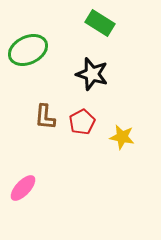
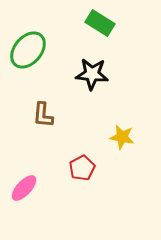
green ellipse: rotated 24 degrees counterclockwise
black star: rotated 12 degrees counterclockwise
brown L-shape: moved 2 px left, 2 px up
red pentagon: moved 46 px down
pink ellipse: moved 1 px right
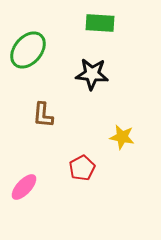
green rectangle: rotated 28 degrees counterclockwise
pink ellipse: moved 1 px up
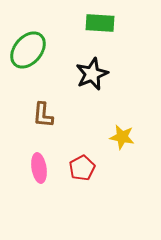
black star: rotated 28 degrees counterclockwise
pink ellipse: moved 15 px right, 19 px up; rotated 52 degrees counterclockwise
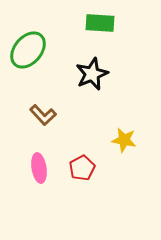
brown L-shape: rotated 48 degrees counterclockwise
yellow star: moved 2 px right, 3 px down
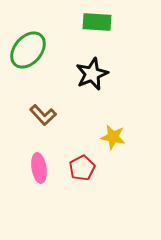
green rectangle: moved 3 px left, 1 px up
yellow star: moved 11 px left, 3 px up
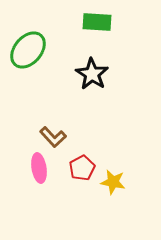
black star: rotated 16 degrees counterclockwise
brown L-shape: moved 10 px right, 22 px down
yellow star: moved 45 px down
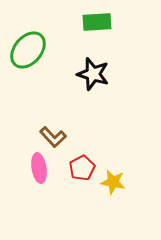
green rectangle: rotated 8 degrees counterclockwise
black star: moved 1 px right; rotated 16 degrees counterclockwise
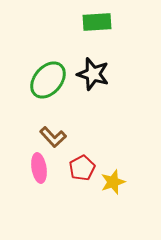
green ellipse: moved 20 px right, 30 px down
yellow star: rotated 30 degrees counterclockwise
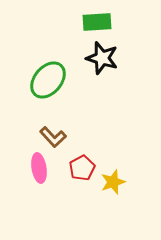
black star: moved 9 px right, 16 px up
